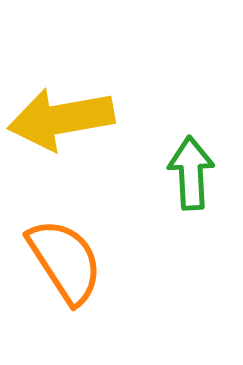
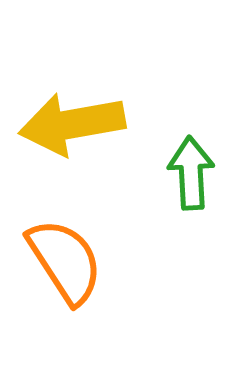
yellow arrow: moved 11 px right, 5 px down
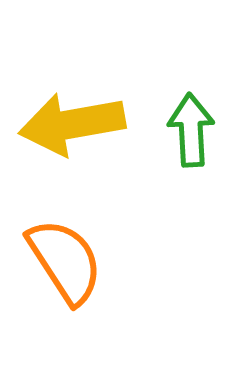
green arrow: moved 43 px up
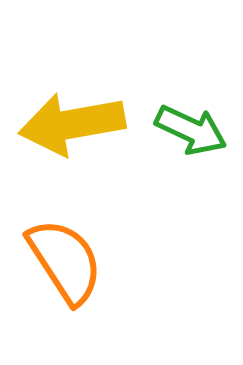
green arrow: rotated 118 degrees clockwise
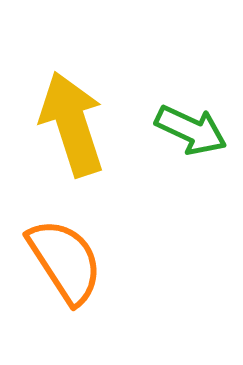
yellow arrow: rotated 82 degrees clockwise
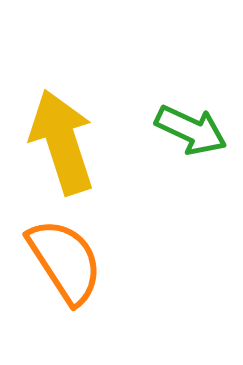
yellow arrow: moved 10 px left, 18 px down
